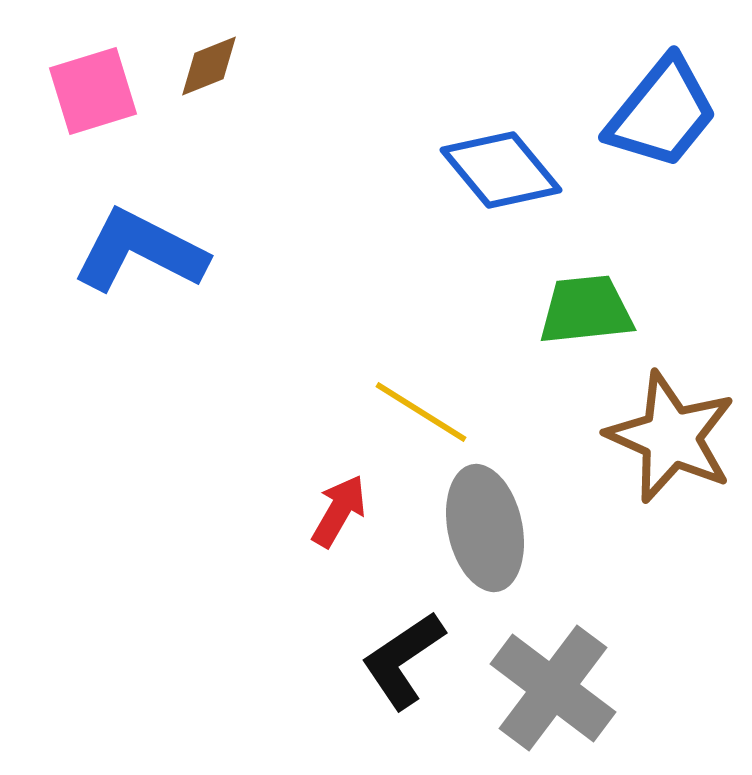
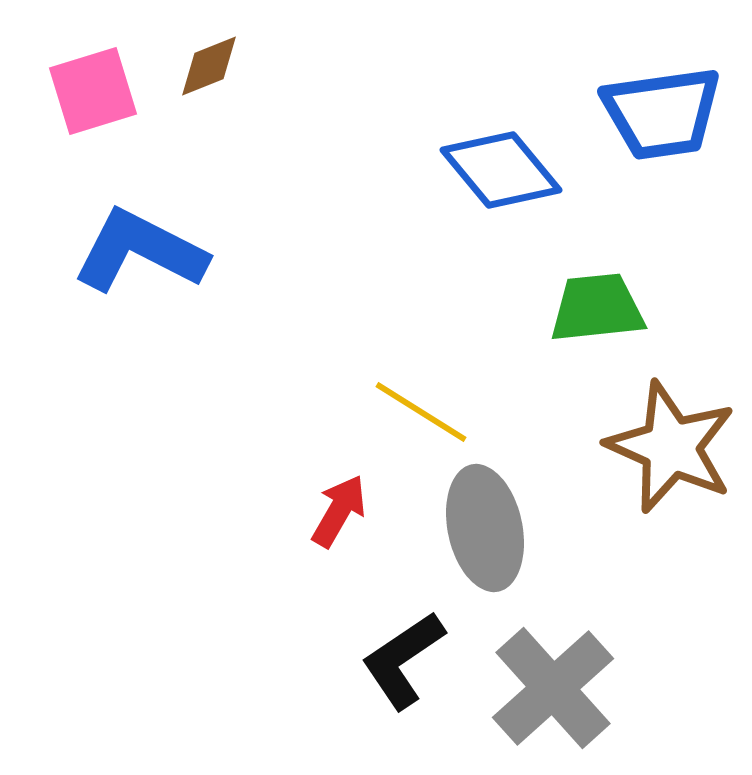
blue trapezoid: rotated 43 degrees clockwise
green trapezoid: moved 11 px right, 2 px up
brown star: moved 10 px down
gray cross: rotated 11 degrees clockwise
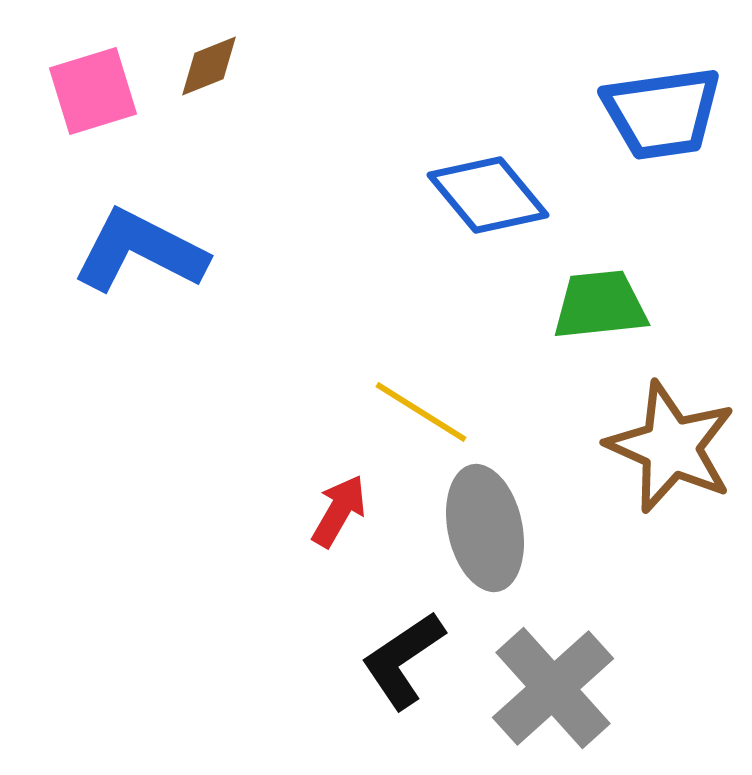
blue diamond: moved 13 px left, 25 px down
green trapezoid: moved 3 px right, 3 px up
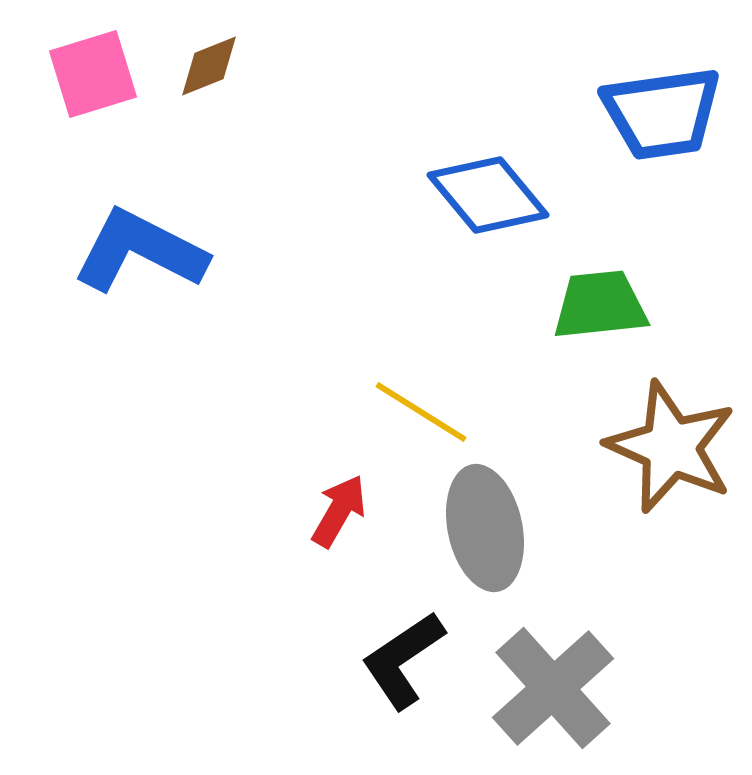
pink square: moved 17 px up
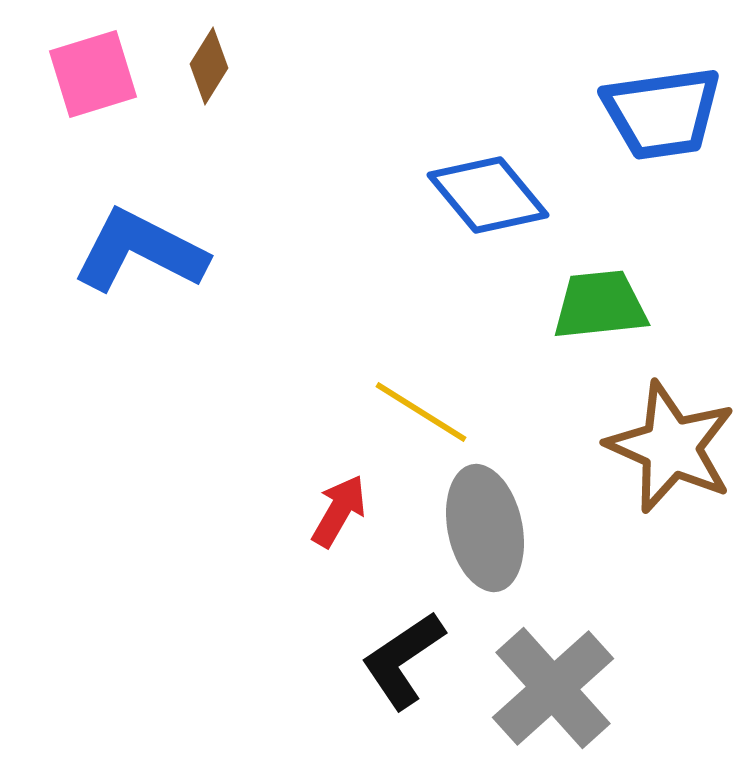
brown diamond: rotated 36 degrees counterclockwise
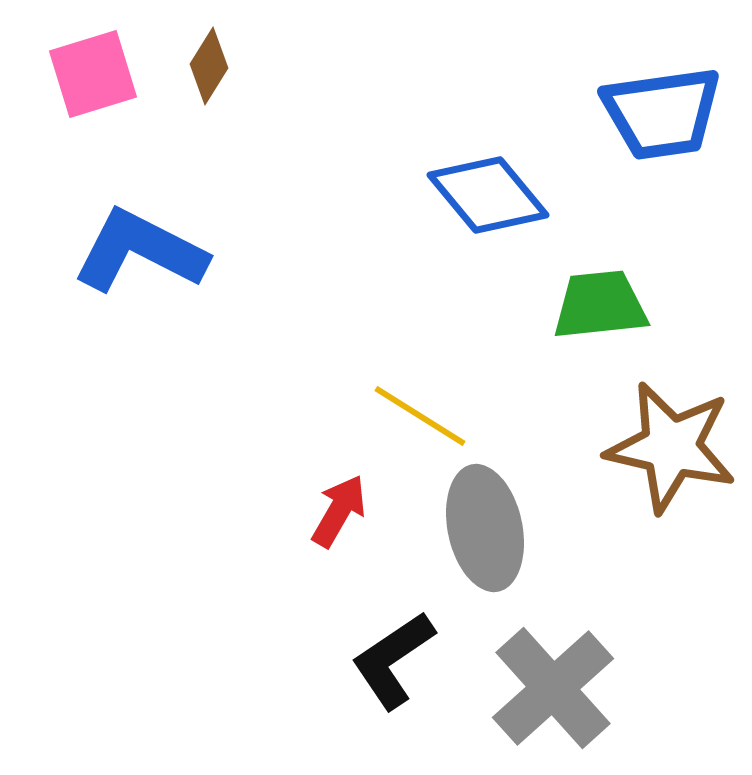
yellow line: moved 1 px left, 4 px down
brown star: rotated 11 degrees counterclockwise
black L-shape: moved 10 px left
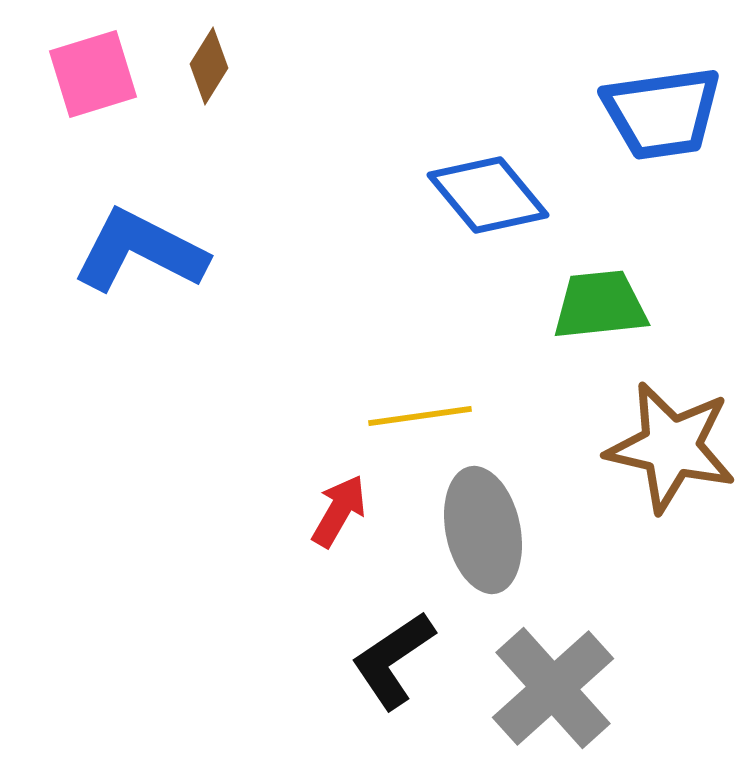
yellow line: rotated 40 degrees counterclockwise
gray ellipse: moved 2 px left, 2 px down
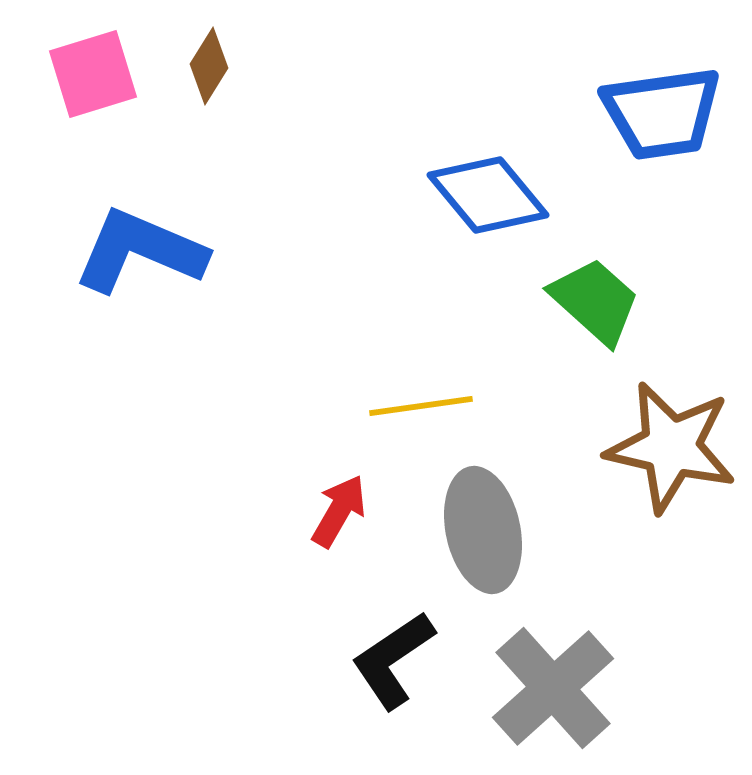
blue L-shape: rotated 4 degrees counterclockwise
green trapezoid: moved 5 px left, 4 px up; rotated 48 degrees clockwise
yellow line: moved 1 px right, 10 px up
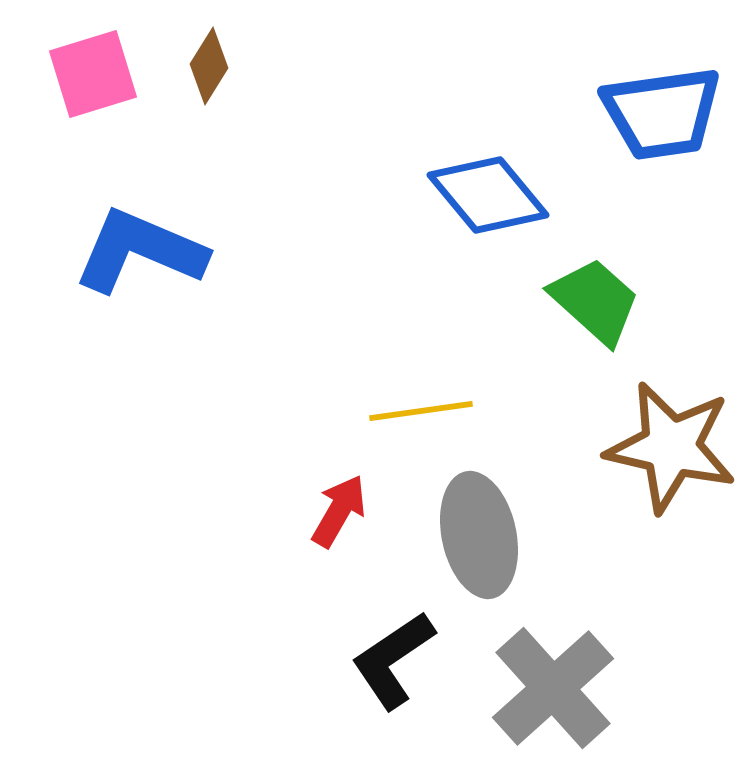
yellow line: moved 5 px down
gray ellipse: moved 4 px left, 5 px down
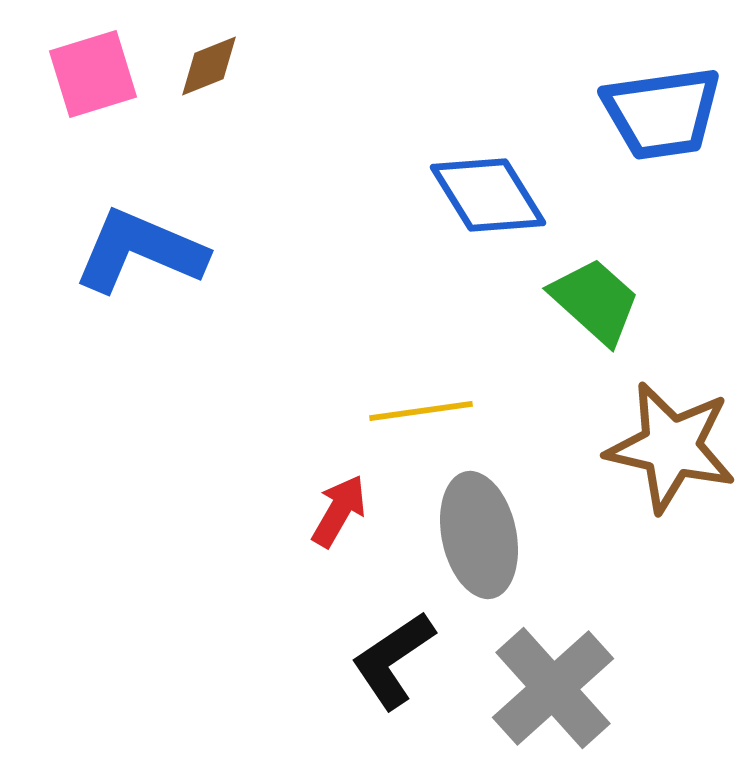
brown diamond: rotated 36 degrees clockwise
blue diamond: rotated 8 degrees clockwise
